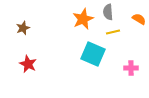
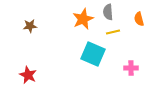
orange semicircle: rotated 136 degrees counterclockwise
brown star: moved 7 px right, 2 px up; rotated 16 degrees clockwise
red star: moved 11 px down
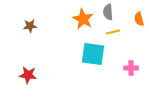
orange star: rotated 20 degrees counterclockwise
cyan square: rotated 15 degrees counterclockwise
red star: rotated 18 degrees counterclockwise
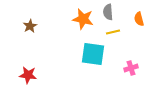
orange star: rotated 15 degrees counterclockwise
brown star: rotated 24 degrees counterclockwise
pink cross: rotated 16 degrees counterclockwise
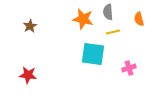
pink cross: moved 2 px left
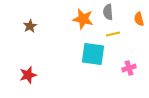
yellow line: moved 2 px down
red star: rotated 24 degrees counterclockwise
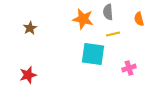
brown star: moved 2 px down
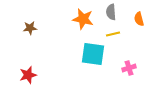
gray semicircle: moved 3 px right
brown star: rotated 24 degrees clockwise
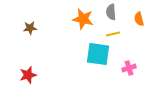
cyan square: moved 5 px right
